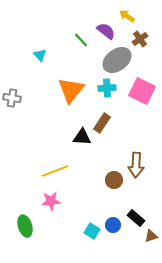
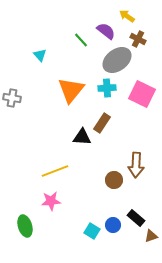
brown cross: moved 2 px left; rotated 28 degrees counterclockwise
pink square: moved 3 px down
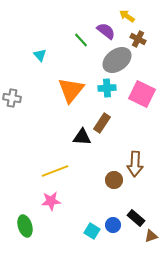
brown arrow: moved 1 px left, 1 px up
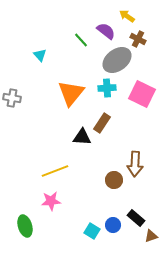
orange triangle: moved 3 px down
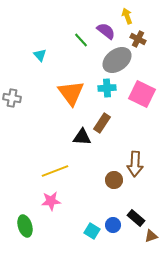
yellow arrow: rotated 35 degrees clockwise
orange triangle: rotated 16 degrees counterclockwise
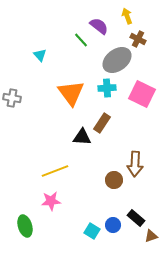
purple semicircle: moved 7 px left, 5 px up
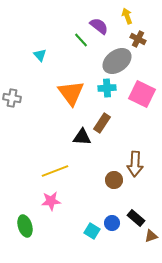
gray ellipse: moved 1 px down
blue circle: moved 1 px left, 2 px up
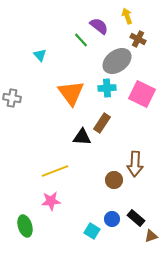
blue circle: moved 4 px up
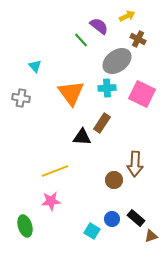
yellow arrow: rotated 84 degrees clockwise
cyan triangle: moved 5 px left, 11 px down
gray cross: moved 9 px right
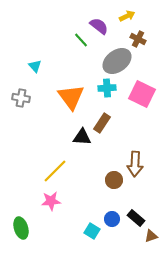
orange triangle: moved 4 px down
yellow line: rotated 24 degrees counterclockwise
green ellipse: moved 4 px left, 2 px down
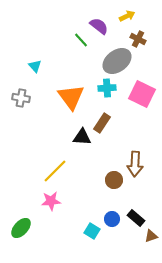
green ellipse: rotated 60 degrees clockwise
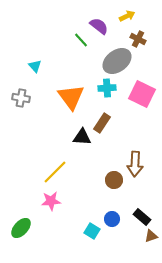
yellow line: moved 1 px down
black rectangle: moved 6 px right, 1 px up
